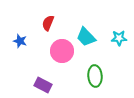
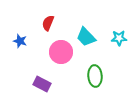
pink circle: moved 1 px left, 1 px down
purple rectangle: moved 1 px left, 1 px up
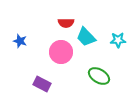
red semicircle: moved 18 px right; rotated 112 degrees counterclockwise
cyan star: moved 1 px left, 2 px down
green ellipse: moved 4 px right; rotated 55 degrees counterclockwise
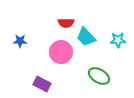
blue star: rotated 16 degrees counterclockwise
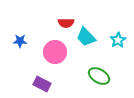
cyan star: rotated 28 degrees counterclockwise
pink circle: moved 6 px left
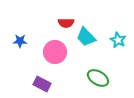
cyan star: rotated 14 degrees counterclockwise
green ellipse: moved 1 px left, 2 px down
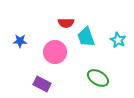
cyan trapezoid: rotated 25 degrees clockwise
